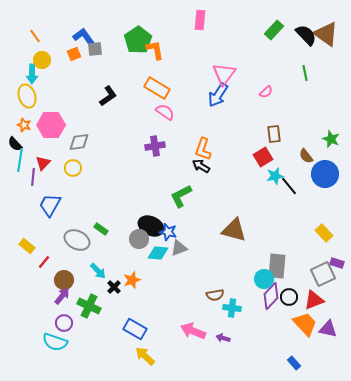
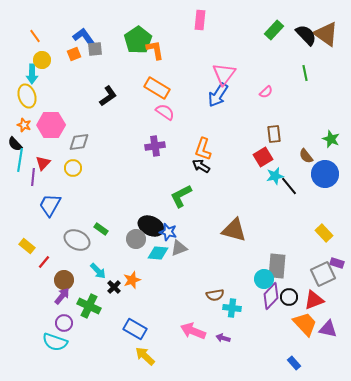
gray circle at (139, 239): moved 3 px left
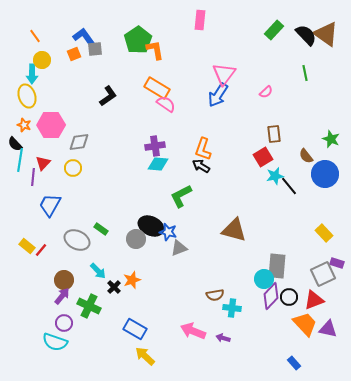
pink semicircle at (165, 112): moved 1 px right, 8 px up
cyan diamond at (158, 253): moved 89 px up
red line at (44, 262): moved 3 px left, 12 px up
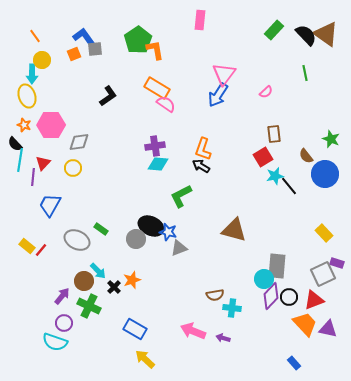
brown circle at (64, 280): moved 20 px right, 1 px down
yellow arrow at (145, 356): moved 3 px down
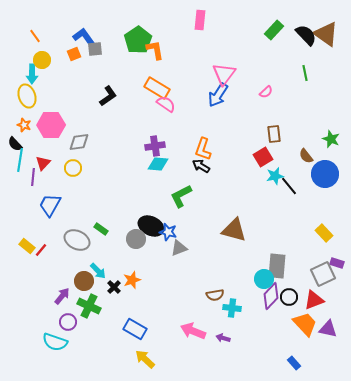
purple circle at (64, 323): moved 4 px right, 1 px up
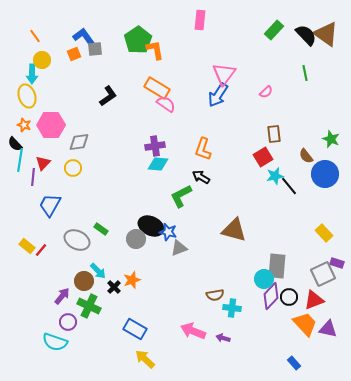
black arrow at (201, 166): moved 11 px down
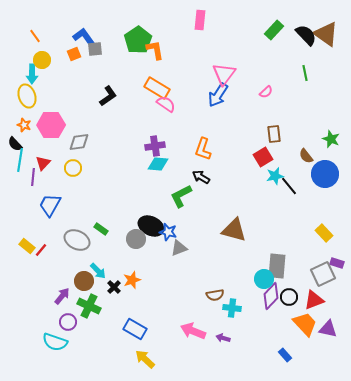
blue rectangle at (294, 363): moved 9 px left, 8 px up
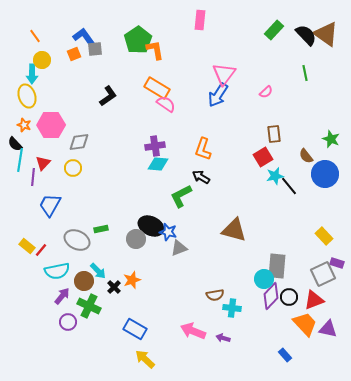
green rectangle at (101, 229): rotated 48 degrees counterclockwise
yellow rectangle at (324, 233): moved 3 px down
cyan semicircle at (55, 342): moved 2 px right, 71 px up; rotated 30 degrees counterclockwise
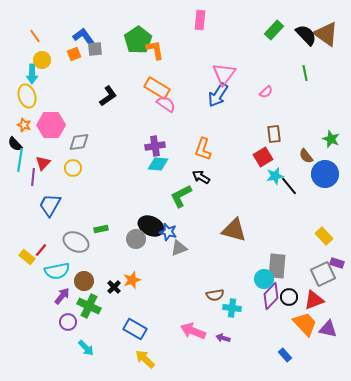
gray ellipse at (77, 240): moved 1 px left, 2 px down
yellow rectangle at (27, 246): moved 11 px down
cyan arrow at (98, 271): moved 12 px left, 77 px down
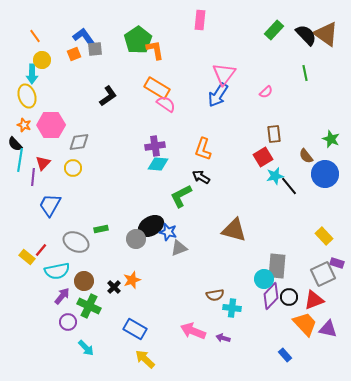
black ellipse at (151, 226): rotated 55 degrees counterclockwise
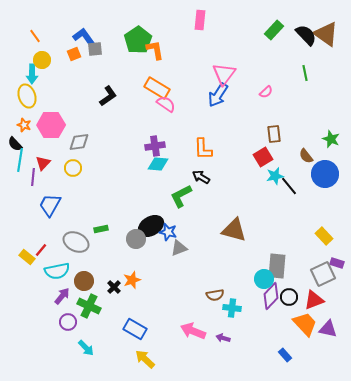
orange L-shape at (203, 149): rotated 20 degrees counterclockwise
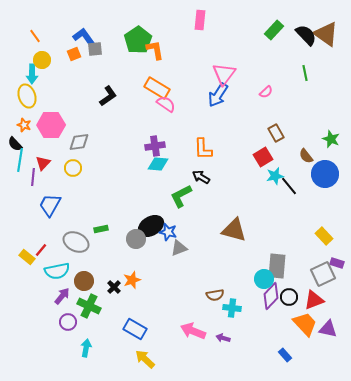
brown rectangle at (274, 134): moved 2 px right, 1 px up; rotated 24 degrees counterclockwise
cyan arrow at (86, 348): rotated 126 degrees counterclockwise
